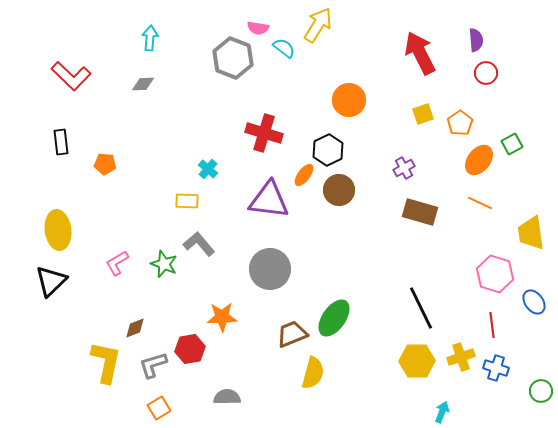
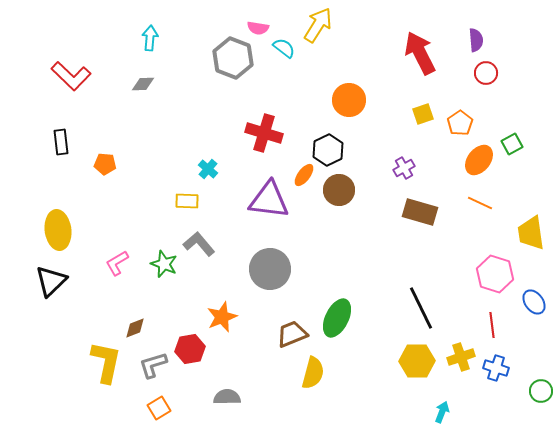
orange star at (222, 317): rotated 20 degrees counterclockwise
green ellipse at (334, 318): moved 3 px right; rotated 9 degrees counterclockwise
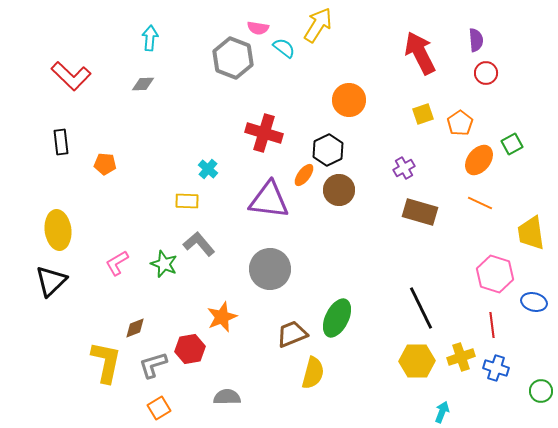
blue ellipse at (534, 302): rotated 40 degrees counterclockwise
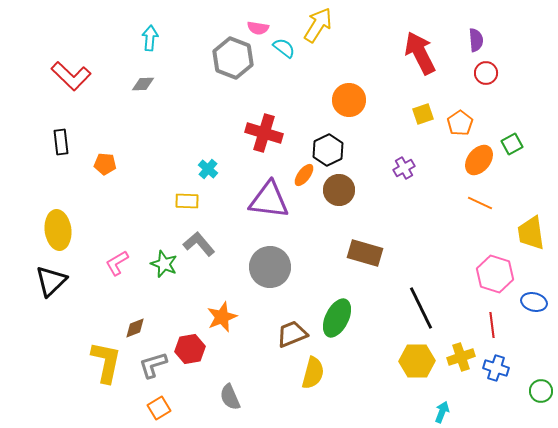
brown rectangle at (420, 212): moved 55 px left, 41 px down
gray circle at (270, 269): moved 2 px up
gray semicircle at (227, 397): moved 3 px right; rotated 112 degrees counterclockwise
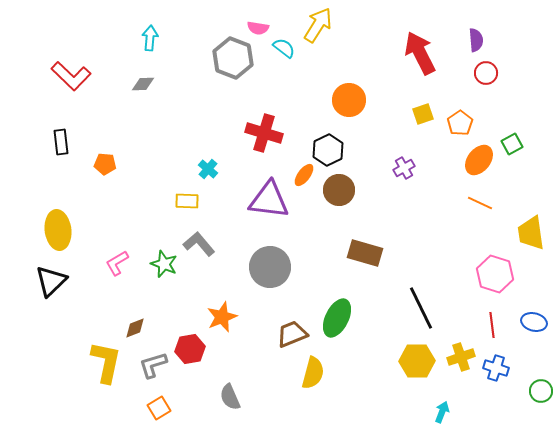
blue ellipse at (534, 302): moved 20 px down
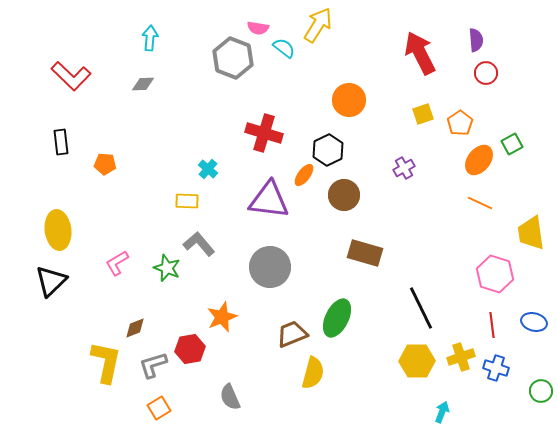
brown circle at (339, 190): moved 5 px right, 5 px down
green star at (164, 264): moved 3 px right, 4 px down
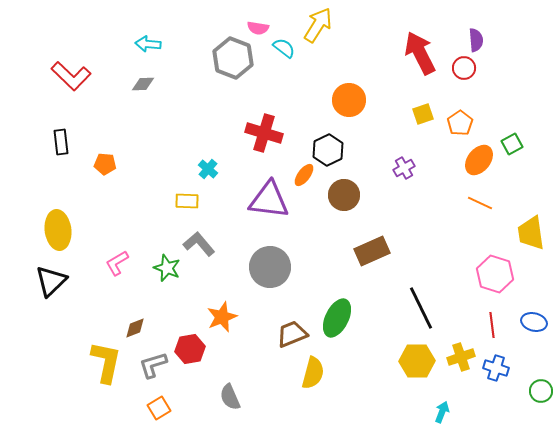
cyan arrow at (150, 38): moved 2 px left, 6 px down; rotated 90 degrees counterclockwise
red circle at (486, 73): moved 22 px left, 5 px up
brown rectangle at (365, 253): moved 7 px right, 2 px up; rotated 40 degrees counterclockwise
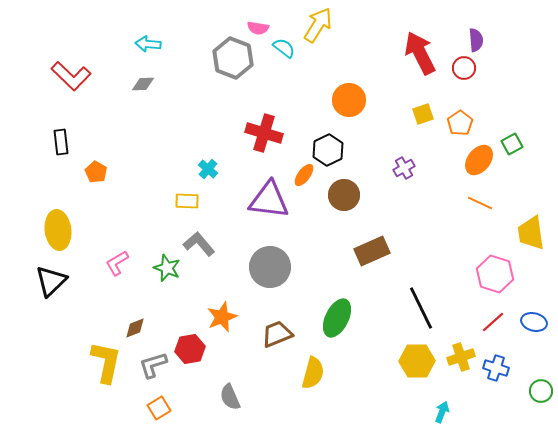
orange pentagon at (105, 164): moved 9 px left, 8 px down; rotated 25 degrees clockwise
red line at (492, 325): moved 1 px right, 3 px up; rotated 55 degrees clockwise
brown trapezoid at (292, 334): moved 15 px left
